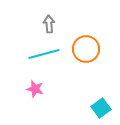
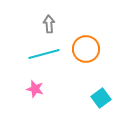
cyan square: moved 10 px up
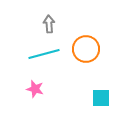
cyan square: rotated 36 degrees clockwise
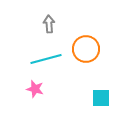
cyan line: moved 2 px right, 5 px down
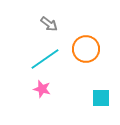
gray arrow: rotated 132 degrees clockwise
cyan line: moved 1 px left; rotated 20 degrees counterclockwise
pink star: moved 7 px right
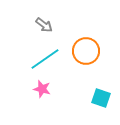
gray arrow: moved 5 px left, 1 px down
orange circle: moved 2 px down
cyan square: rotated 18 degrees clockwise
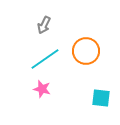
gray arrow: rotated 78 degrees clockwise
cyan square: rotated 12 degrees counterclockwise
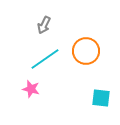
pink star: moved 11 px left
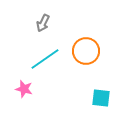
gray arrow: moved 1 px left, 2 px up
pink star: moved 7 px left
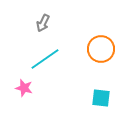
orange circle: moved 15 px right, 2 px up
pink star: moved 1 px up
